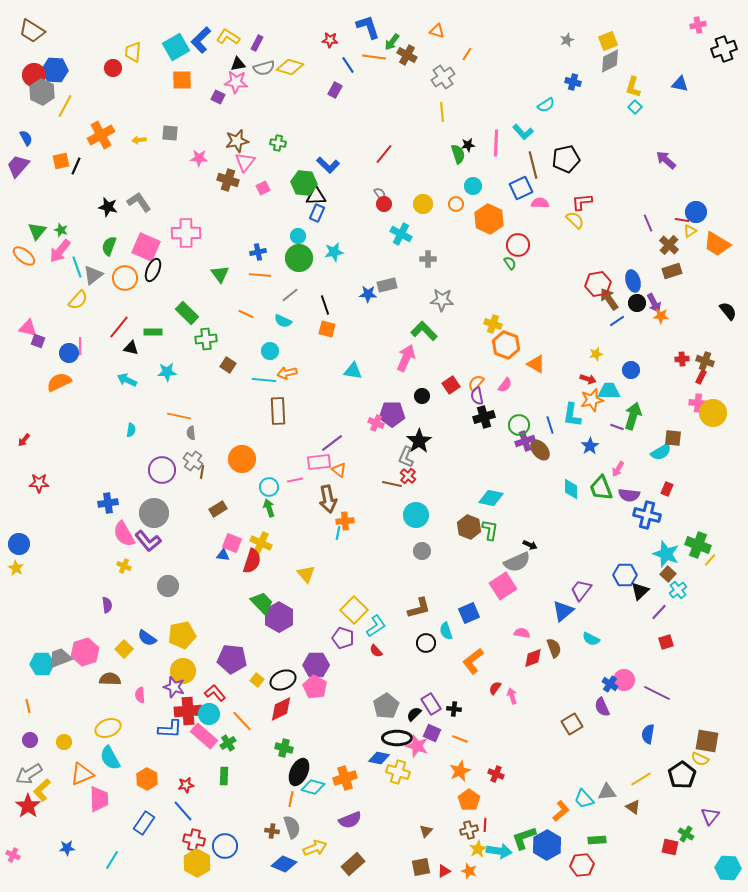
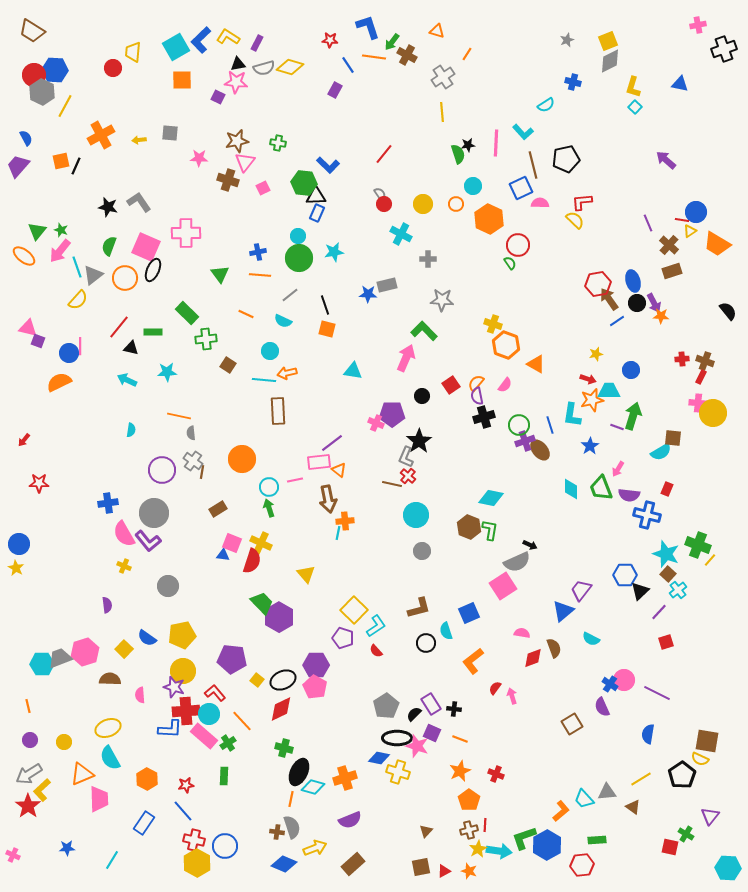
red cross at (188, 711): moved 2 px left
brown cross at (272, 831): moved 5 px right, 1 px down
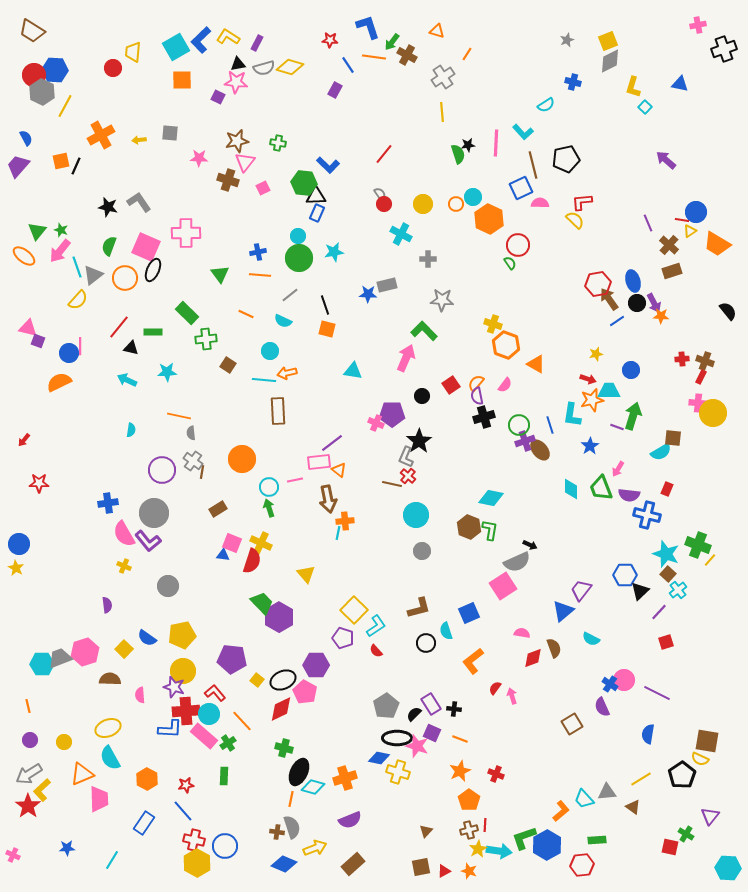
cyan square at (635, 107): moved 10 px right
cyan circle at (473, 186): moved 11 px down
pink pentagon at (315, 687): moved 10 px left, 5 px down
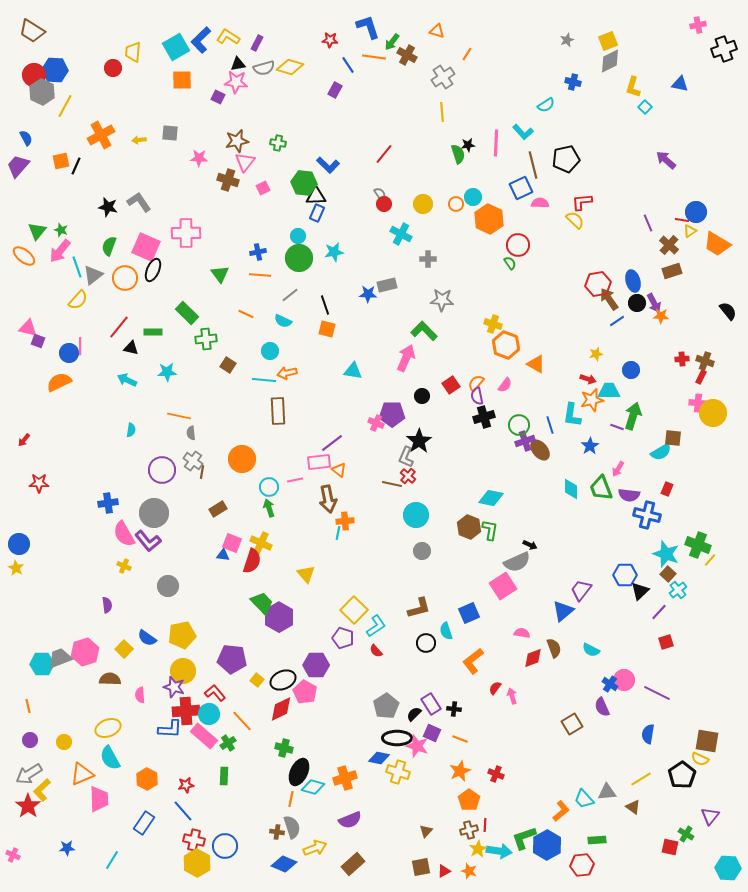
cyan semicircle at (591, 639): moved 11 px down
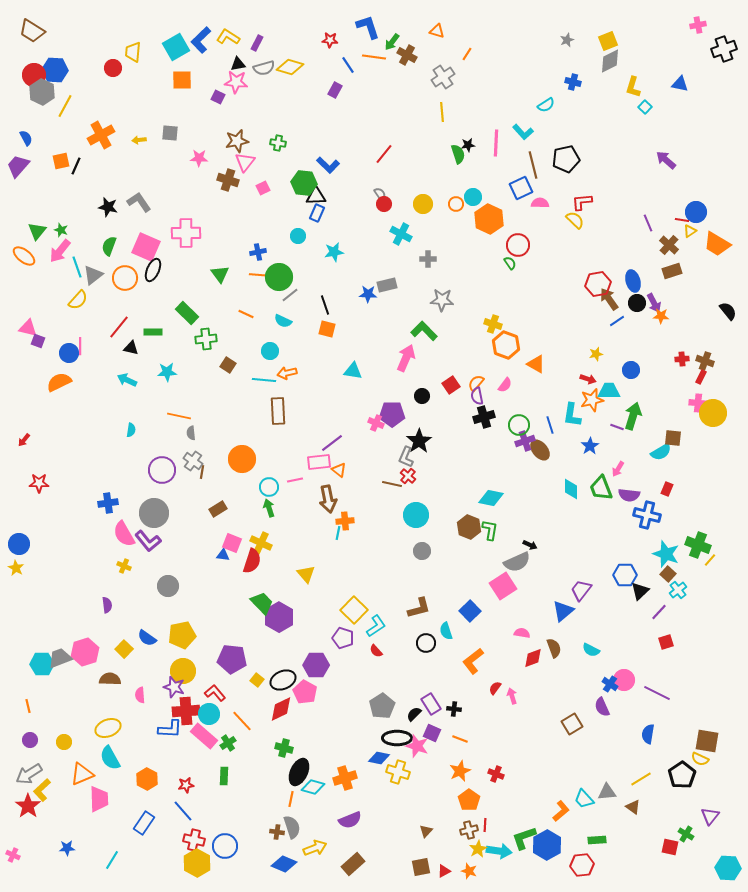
green circle at (299, 258): moved 20 px left, 19 px down
blue square at (469, 613): moved 1 px right, 2 px up; rotated 20 degrees counterclockwise
gray pentagon at (386, 706): moved 4 px left
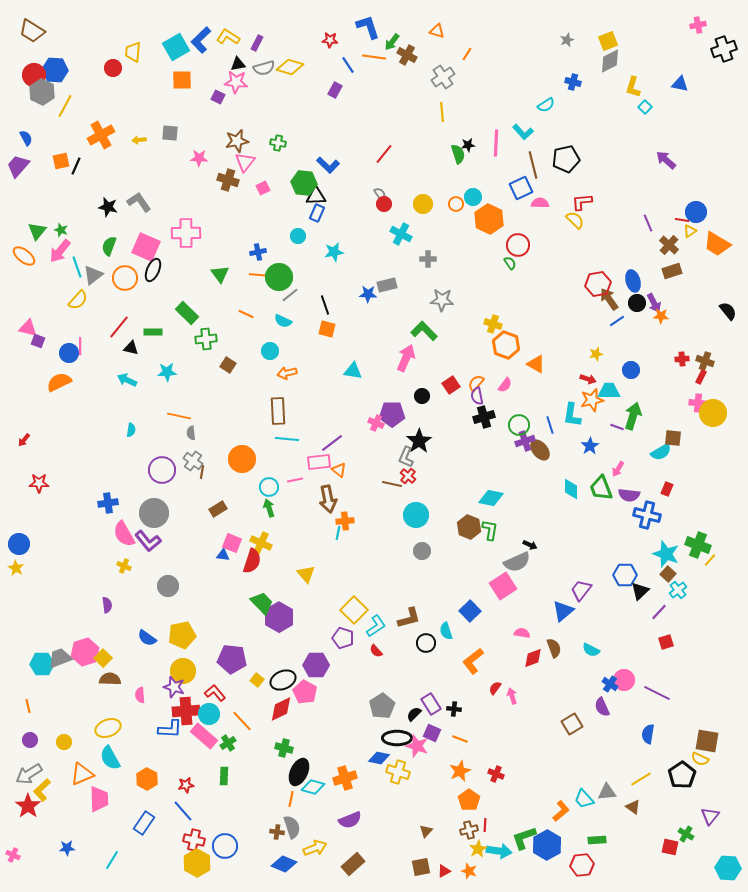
cyan line at (264, 380): moved 23 px right, 59 px down
brown L-shape at (419, 608): moved 10 px left, 10 px down
yellow square at (124, 649): moved 21 px left, 9 px down
